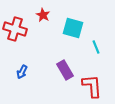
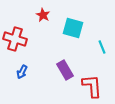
red cross: moved 10 px down
cyan line: moved 6 px right
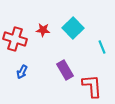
red star: moved 15 px down; rotated 24 degrees counterclockwise
cyan square: rotated 30 degrees clockwise
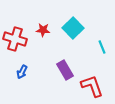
red L-shape: rotated 15 degrees counterclockwise
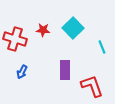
purple rectangle: rotated 30 degrees clockwise
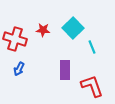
cyan line: moved 10 px left
blue arrow: moved 3 px left, 3 px up
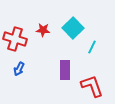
cyan line: rotated 48 degrees clockwise
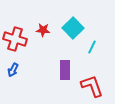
blue arrow: moved 6 px left, 1 px down
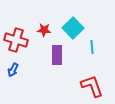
red star: moved 1 px right
red cross: moved 1 px right, 1 px down
cyan line: rotated 32 degrees counterclockwise
purple rectangle: moved 8 px left, 15 px up
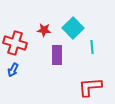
red cross: moved 1 px left, 3 px down
red L-shape: moved 2 px left, 1 px down; rotated 75 degrees counterclockwise
